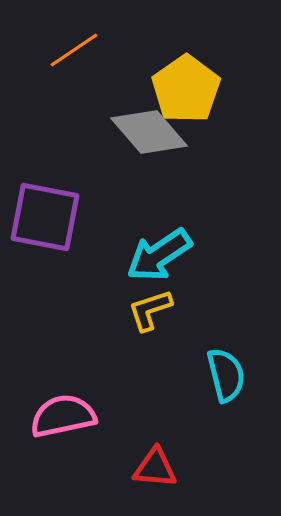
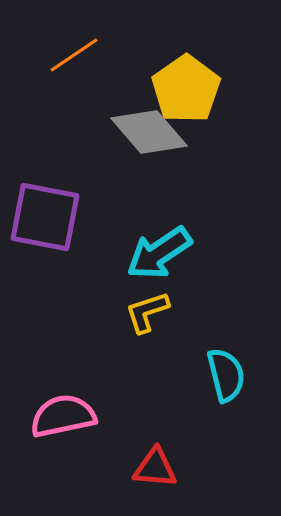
orange line: moved 5 px down
cyan arrow: moved 2 px up
yellow L-shape: moved 3 px left, 2 px down
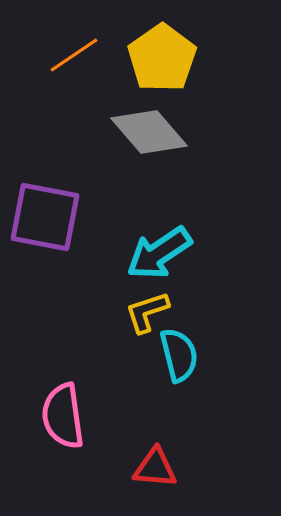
yellow pentagon: moved 24 px left, 31 px up
cyan semicircle: moved 47 px left, 20 px up
pink semicircle: rotated 86 degrees counterclockwise
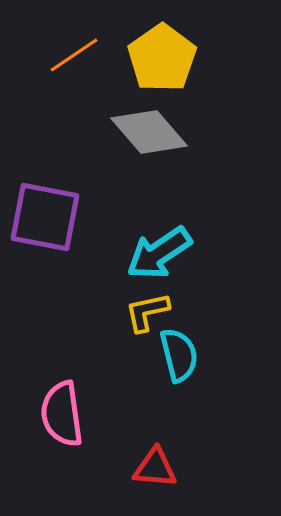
yellow L-shape: rotated 6 degrees clockwise
pink semicircle: moved 1 px left, 2 px up
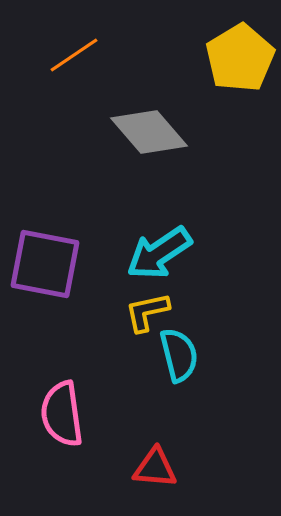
yellow pentagon: moved 78 px right; rotated 4 degrees clockwise
purple square: moved 47 px down
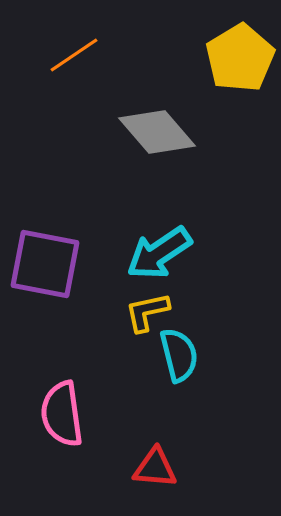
gray diamond: moved 8 px right
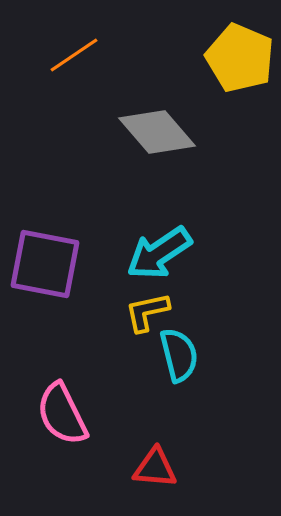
yellow pentagon: rotated 18 degrees counterclockwise
pink semicircle: rotated 18 degrees counterclockwise
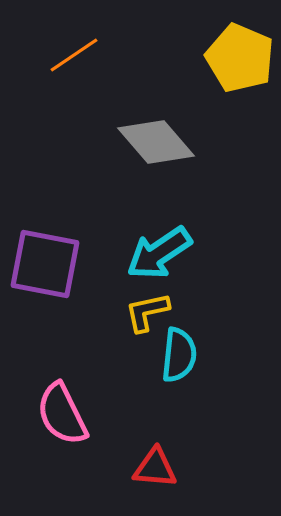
gray diamond: moved 1 px left, 10 px down
cyan semicircle: rotated 20 degrees clockwise
